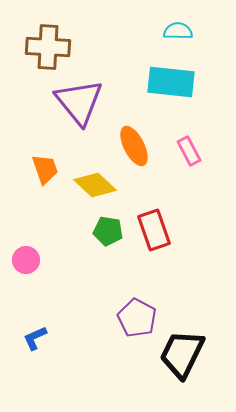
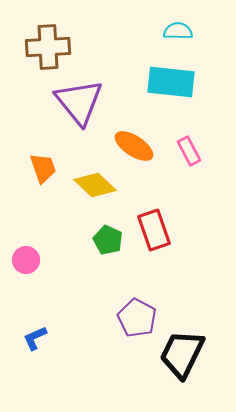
brown cross: rotated 6 degrees counterclockwise
orange ellipse: rotated 30 degrees counterclockwise
orange trapezoid: moved 2 px left, 1 px up
green pentagon: moved 9 px down; rotated 16 degrees clockwise
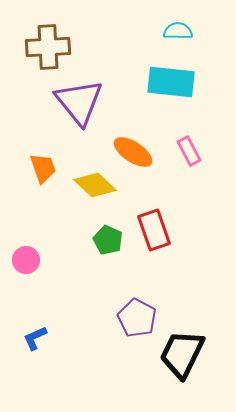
orange ellipse: moved 1 px left, 6 px down
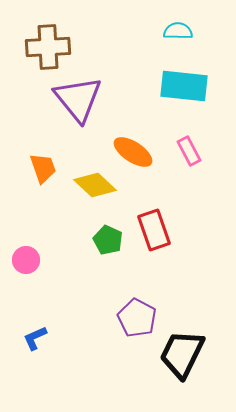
cyan rectangle: moved 13 px right, 4 px down
purple triangle: moved 1 px left, 3 px up
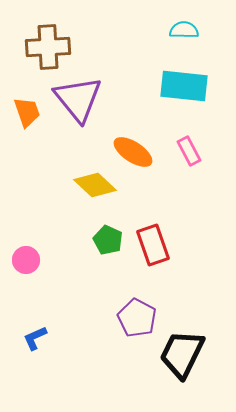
cyan semicircle: moved 6 px right, 1 px up
orange trapezoid: moved 16 px left, 56 px up
red rectangle: moved 1 px left, 15 px down
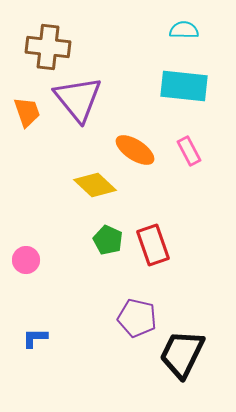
brown cross: rotated 9 degrees clockwise
orange ellipse: moved 2 px right, 2 px up
purple pentagon: rotated 15 degrees counterclockwise
blue L-shape: rotated 24 degrees clockwise
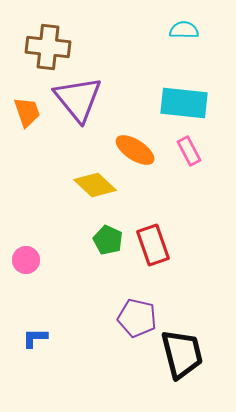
cyan rectangle: moved 17 px down
black trapezoid: rotated 140 degrees clockwise
